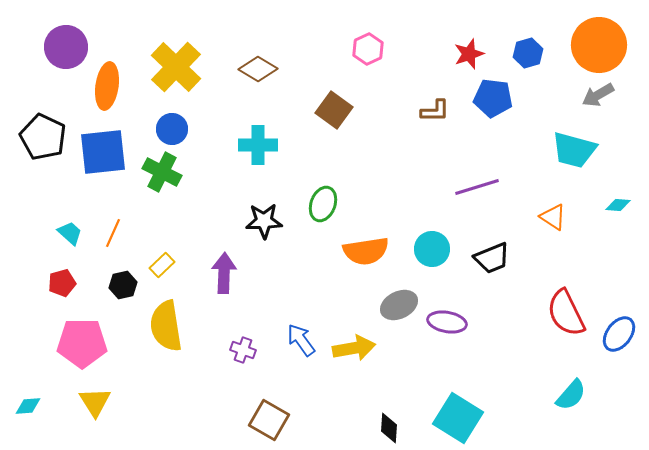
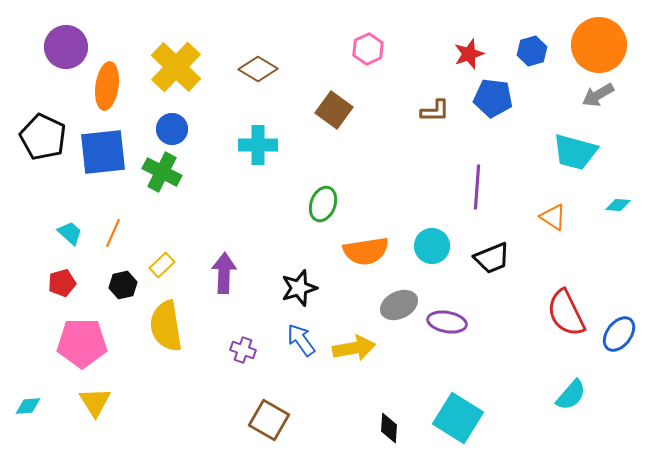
blue hexagon at (528, 53): moved 4 px right, 2 px up
cyan trapezoid at (574, 150): moved 1 px right, 2 px down
purple line at (477, 187): rotated 69 degrees counterclockwise
black star at (264, 221): moved 35 px right, 67 px down; rotated 15 degrees counterclockwise
cyan circle at (432, 249): moved 3 px up
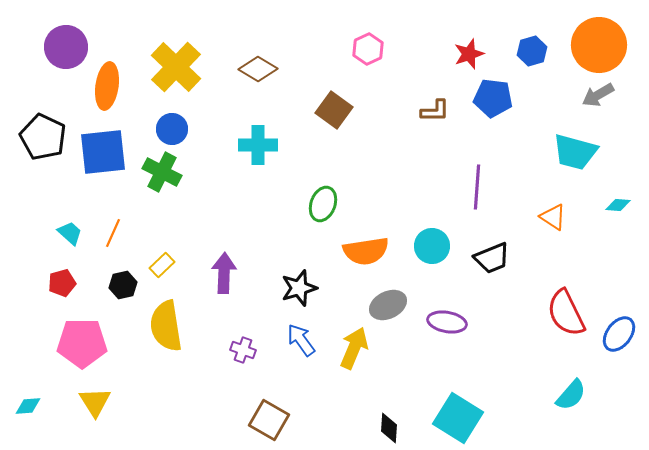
gray ellipse at (399, 305): moved 11 px left
yellow arrow at (354, 348): rotated 57 degrees counterclockwise
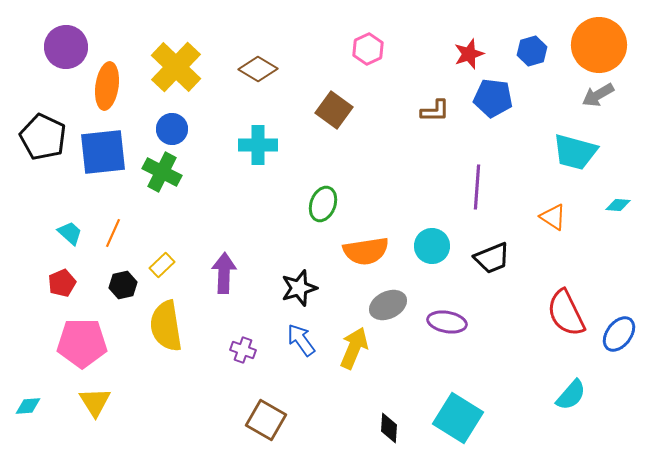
red pentagon at (62, 283): rotated 8 degrees counterclockwise
brown square at (269, 420): moved 3 px left
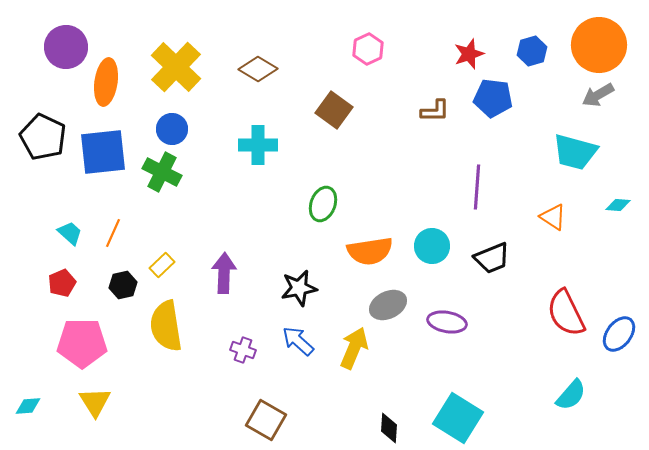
orange ellipse at (107, 86): moved 1 px left, 4 px up
orange semicircle at (366, 251): moved 4 px right
black star at (299, 288): rotated 6 degrees clockwise
blue arrow at (301, 340): moved 3 px left, 1 px down; rotated 12 degrees counterclockwise
